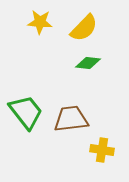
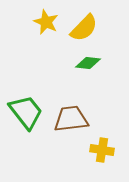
yellow star: moved 6 px right; rotated 20 degrees clockwise
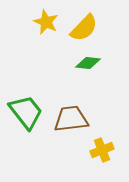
yellow cross: rotated 30 degrees counterclockwise
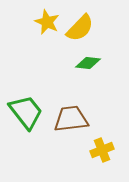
yellow star: moved 1 px right
yellow semicircle: moved 4 px left
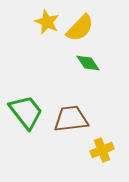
green diamond: rotated 50 degrees clockwise
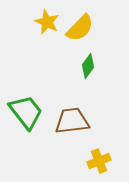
green diamond: moved 3 px down; rotated 70 degrees clockwise
brown trapezoid: moved 1 px right, 2 px down
yellow cross: moved 3 px left, 11 px down
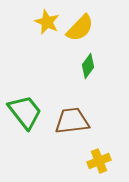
green trapezoid: moved 1 px left
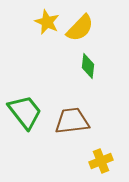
green diamond: rotated 30 degrees counterclockwise
yellow cross: moved 2 px right
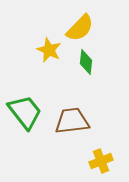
yellow star: moved 2 px right, 28 px down
green diamond: moved 2 px left, 4 px up
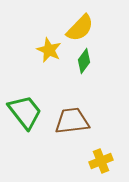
green diamond: moved 2 px left, 1 px up; rotated 30 degrees clockwise
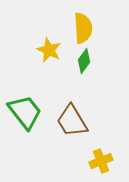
yellow semicircle: moved 3 px right; rotated 48 degrees counterclockwise
brown trapezoid: rotated 114 degrees counterclockwise
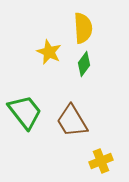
yellow star: moved 2 px down
green diamond: moved 3 px down
